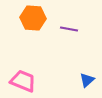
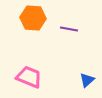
pink trapezoid: moved 6 px right, 4 px up
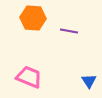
purple line: moved 2 px down
blue triangle: moved 2 px right, 1 px down; rotated 21 degrees counterclockwise
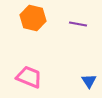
orange hexagon: rotated 10 degrees clockwise
purple line: moved 9 px right, 7 px up
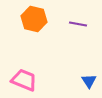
orange hexagon: moved 1 px right, 1 px down
pink trapezoid: moved 5 px left, 3 px down
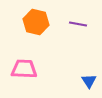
orange hexagon: moved 2 px right, 3 px down
pink trapezoid: moved 11 px up; rotated 20 degrees counterclockwise
